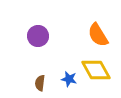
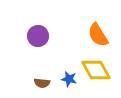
brown semicircle: moved 2 px right; rotated 91 degrees counterclockwise
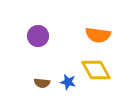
orange semicircle: rotated 50 degrees counterclockwise
blue star: moved 1 px left, 3 px down
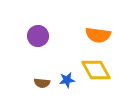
blue star: moved 1 px left, 2 px up; rotated 21 degrees counterclockwise
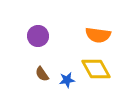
yellow diamond: moved 1 px up
brown semicircle: moved 9 px up; rotated 49 degrees clockwise
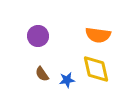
yellow diamond: rotated 16 degrees clockwise
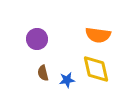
purple circle: moved 1 px left, 3 px down
brown semicircle: moved 1 px right, 1 px up; rotated 21 degrees clockwise
